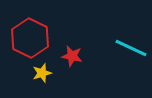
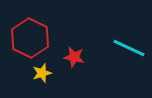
cyan line: moved 2 px left
red star: moved 2 px right, 1 px down
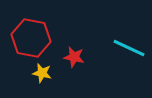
red hexagon: moved 1 px right; rotated 15 degrees counterclockwise
yellow star: rotated 30 degrees clockwise
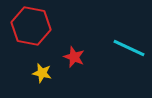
red hexagon: moved 12 px up
red star: rotated 10 degrees clockwise
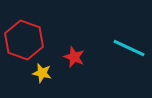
red hexagon: moved 7 px left, 14 px down; rotated 9 degrees clockwise
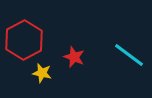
red hexagon: rotated 12 degrees clockwise
cyan line: moved 7 px down; rotated 12 degrees clockwise
